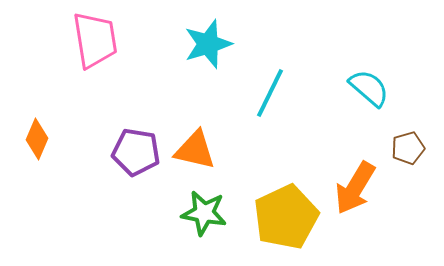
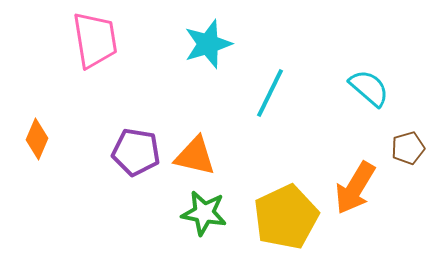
orange triangle: moved 6 px down
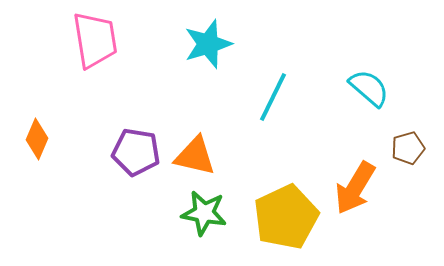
cyan line: moved 3 px right, 4 px down
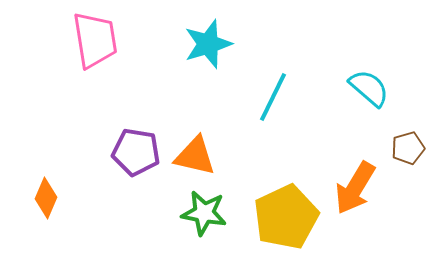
orange diamond: moved 9 px right, 59 px down
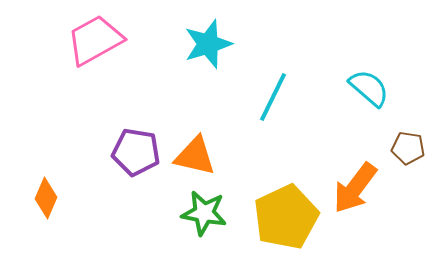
pink trapezoid: rotated 110 degrees counterclockwise
brown pentagon: rotated 24 degrees clockwise
orange arrow: rotated 6 degrees clockwise
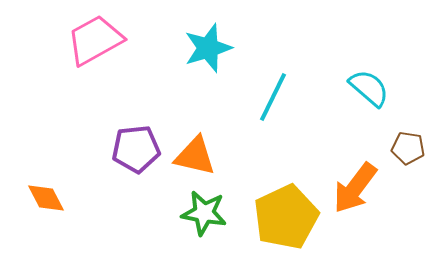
cyan star: moved 4 px down
purple pentagon: moved 3 px up; rotated 15 degrees counterclockwise
orange diamond: rotated 51 degrees counterclockwise
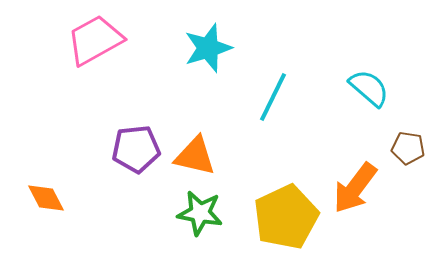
green star: moved 4 px left
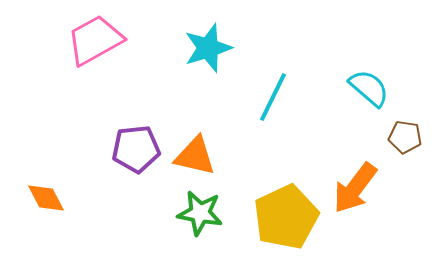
brown pentagon: moved 3 px left, 11 px up
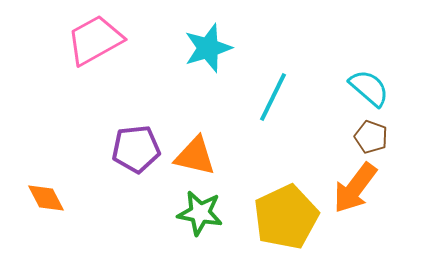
brown pentagon: moved 34 px left; rotated 12 degrees clockwise
